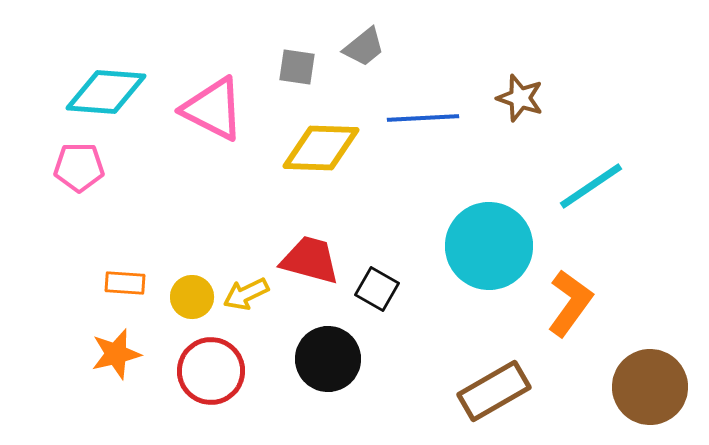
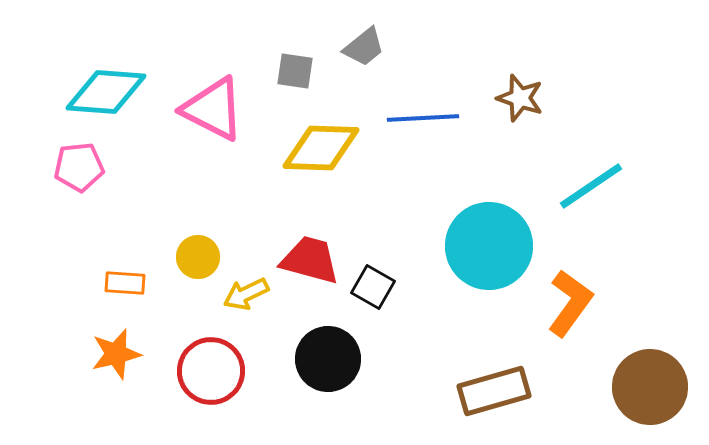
gray square: moved 2 px left, 4 px down
pink pentagon: rotated 6 degrees counterclockwise
black square: moved 4 px left, 2 px up
yellow circle: moved 6 px right, 40 px up
brown rectangle: rotated 14 degrees clockwise
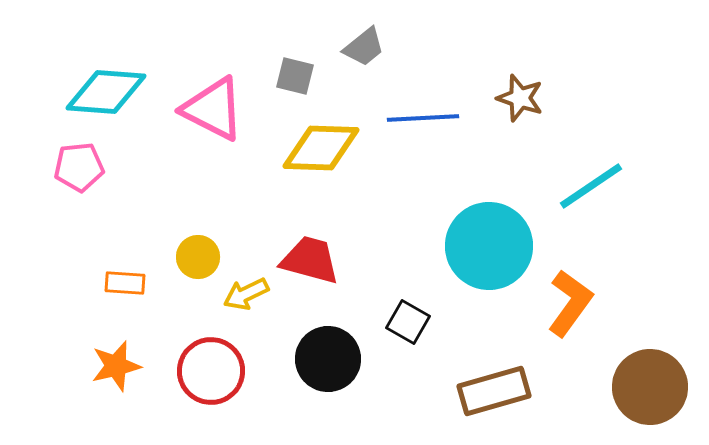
gray square: moved 5 px down; rotated 6 degrees clockwise
black square: moved 35 px right, 35 px down
orange star: moved 12 px down
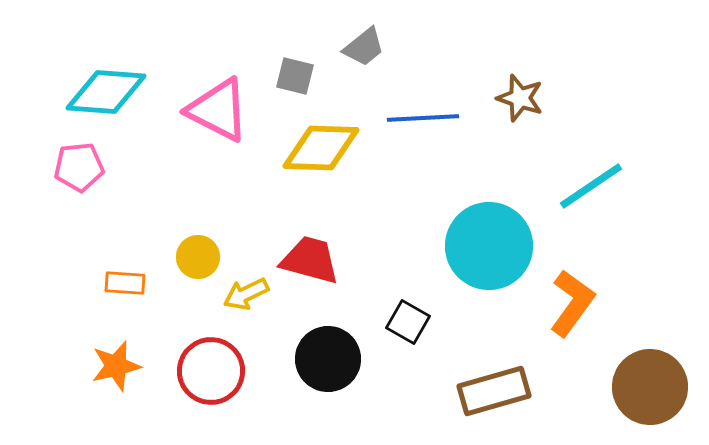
pink triangle: moved 5 px right, 1 px down
orange L-shape: moved 2 px right
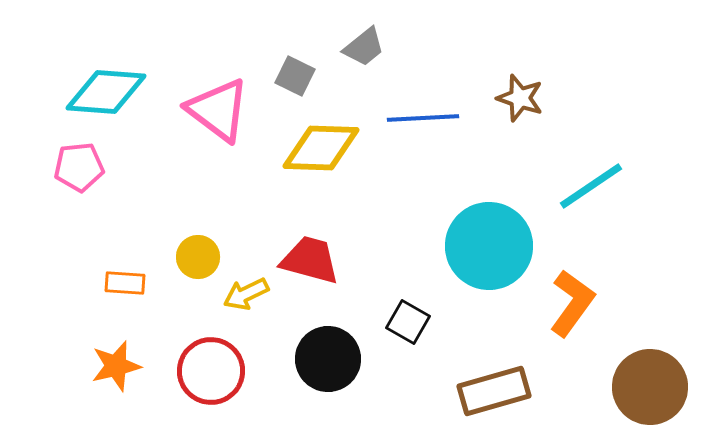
gray square: rotated 12 degrees clockwise
pink triangle: rotated 10 degrees clockwise
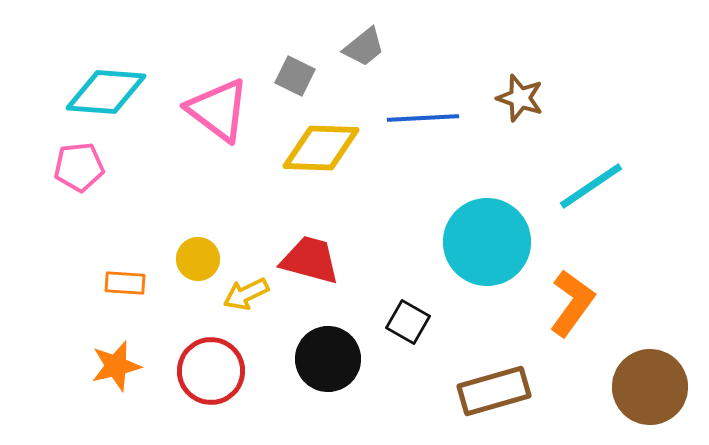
cyan circle: moved 2 px left, 4 px up
yellow circle: moved 2 px down
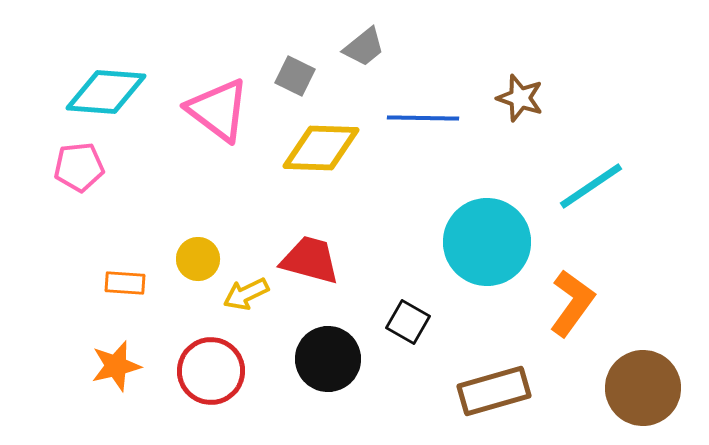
blue line: rotated 4 degrees clockwise
brown circle: moved 7 px left, 1 px down
